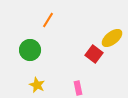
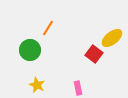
orange line: moved 8 px down
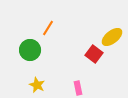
yellow ellipse: moved 1 px up
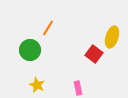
yellow ellipse: rotated 35 degrees counterclockwise
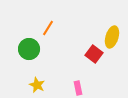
green circle: moved 1 px left, 1 px up
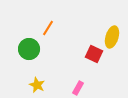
red square: rotated 12 degrees counterclockwise
pink rectangle: rotated 40 degrees clockwise
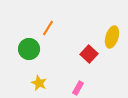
red square: moved 5 px left; rotated 18 degrees clockwise
yellow star: moved 2 px right, 2 px up
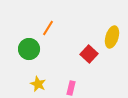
yellow star: moved 1 px left, 1 px down
pink rectangle: moved 7 px left; rotated 16 degrees counterclockwise
